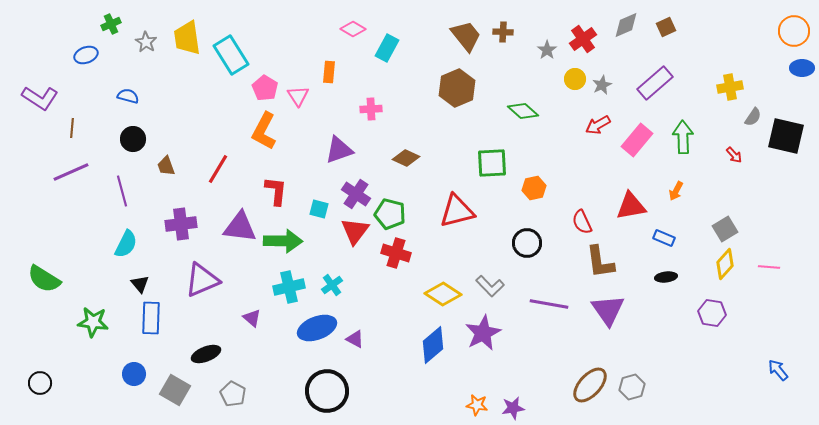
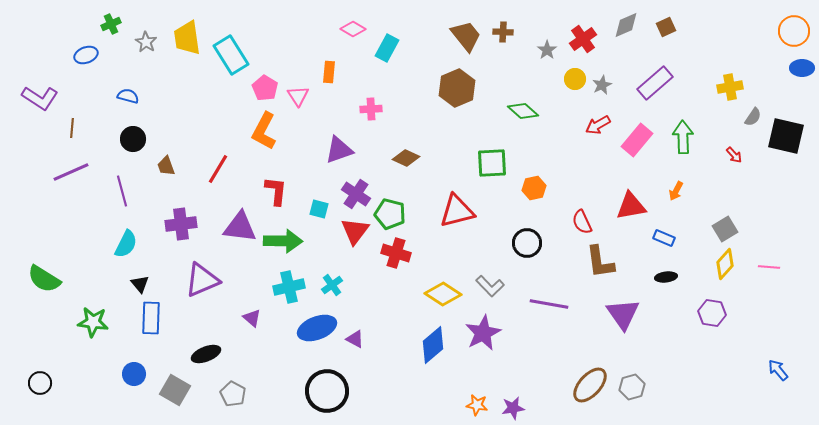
purple triangle at (608, 310): moved 15 px right, 4 px down
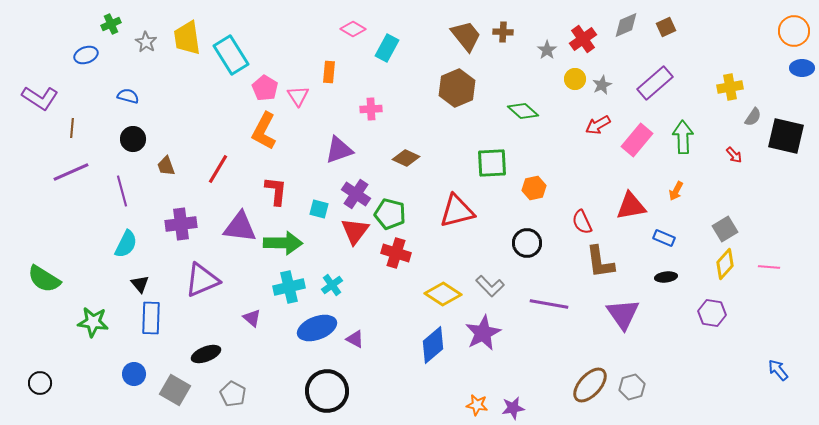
green arrow at (283, 241): moved 2 px down
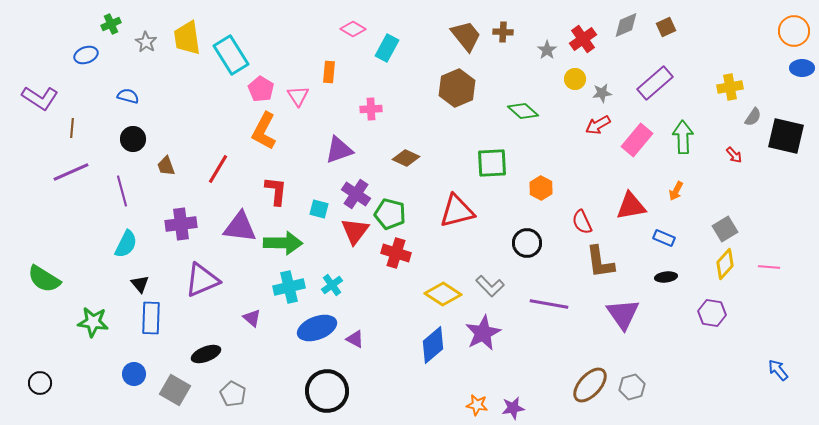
gray star at (602, 85): moved 8 px down; rotated 18 degrees clockwise
pink pentagon at (265, 88): moved 4 px left, 1 px down
orange hexagon at (534, 188): moved 7 px right; rotated 20 degrees counterclockwise
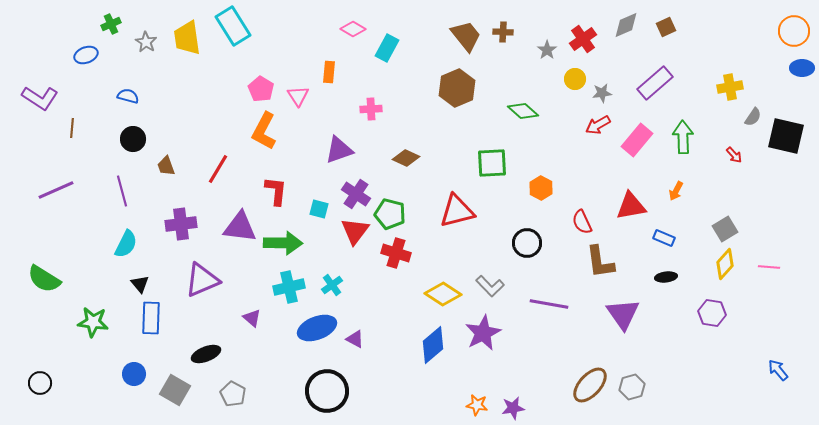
cyan rectangle at (231, 55): moved 2 px right, 29 px up
purple line at (71, 172): moved 15 px left, 18 px down
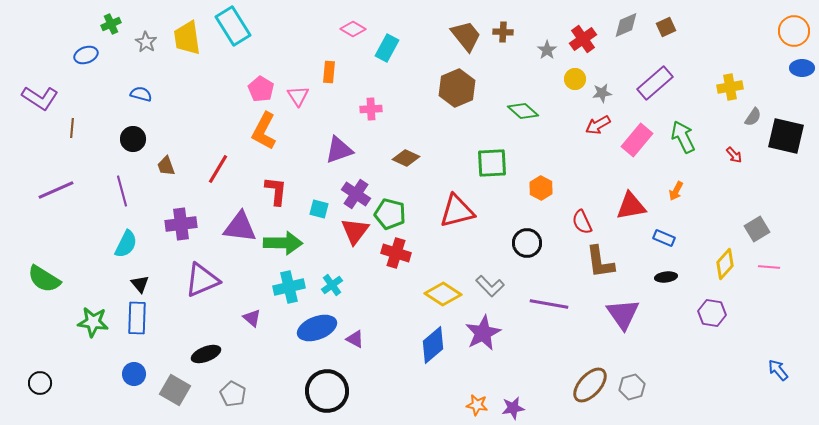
blue semicircle at (128, 96): moved 13 px right, 2 px up
green arrow at (683, 137): rotated 24 degrees counterclockwise
gray square at (725, 229): moved 32 px right
blue rectangle at (151, 318): moved 14 px left
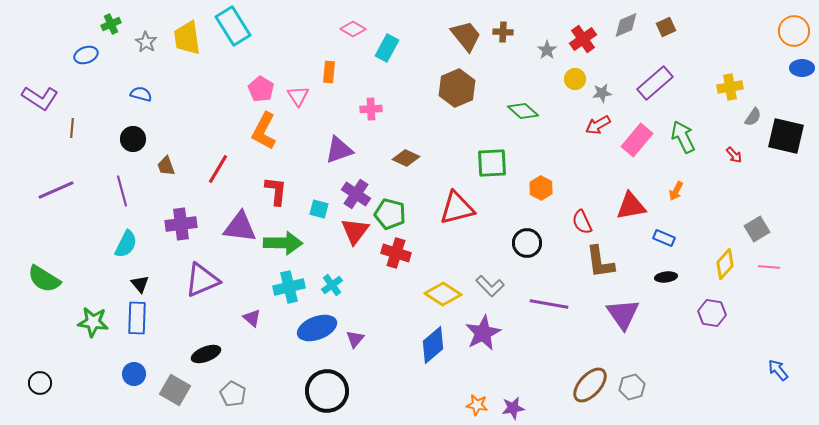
red triangle at (457, 211): moved 3 px up
purple triangle at (355, 339): rotated 42 degrees clockwise
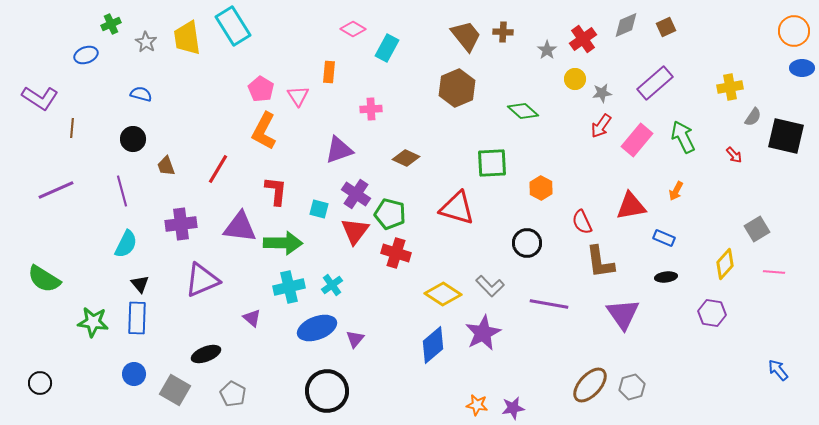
red arrow at (598, 125): moved 3 px right, 1 px down; rotated 25 degrees counterclockwise
red triangle at (457, 208): rotated 30 degrees clockwise
pink line at (769, 267): moved 5 px right, 5 px down
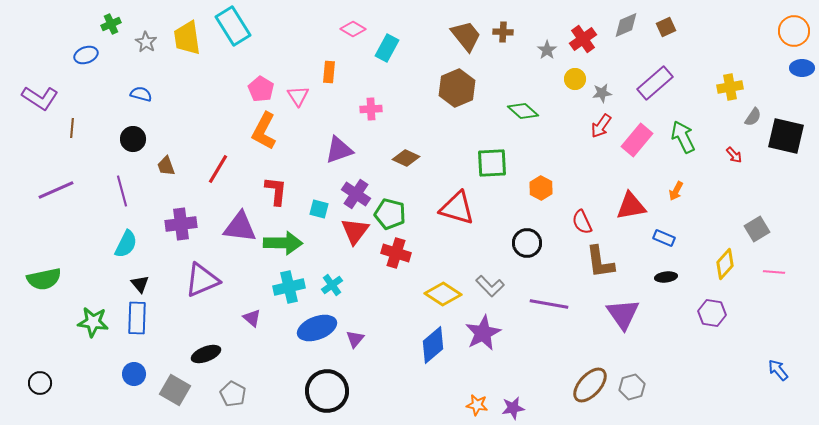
green semicircle at (44, 279): rotated 44 degrees counterclockwise
